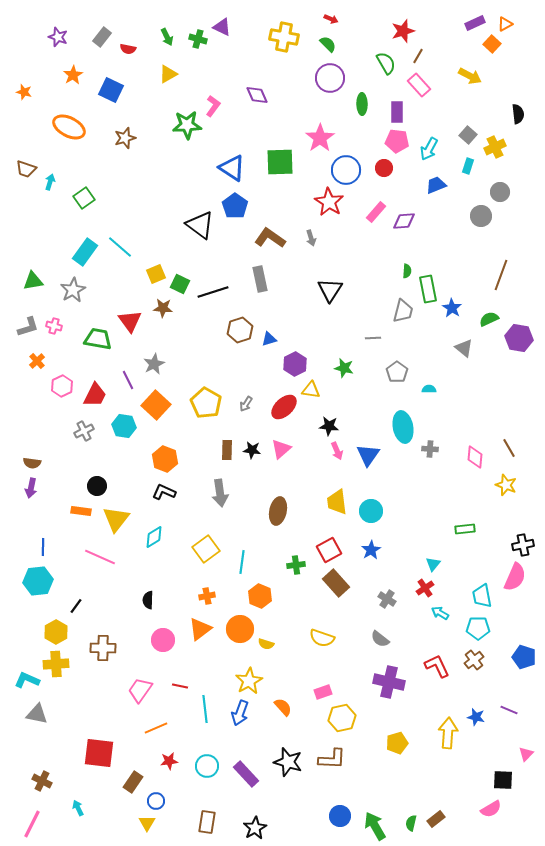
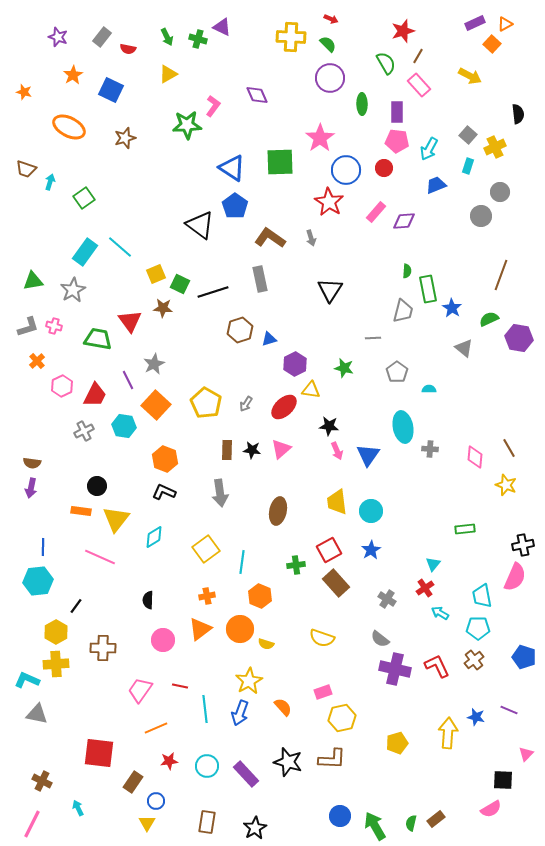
yellow cross at (284, 37): moved 7 px right; rotated 8 degrees counterclockwise
purple cross at (389, 682): moved 6 px right, 13 px up
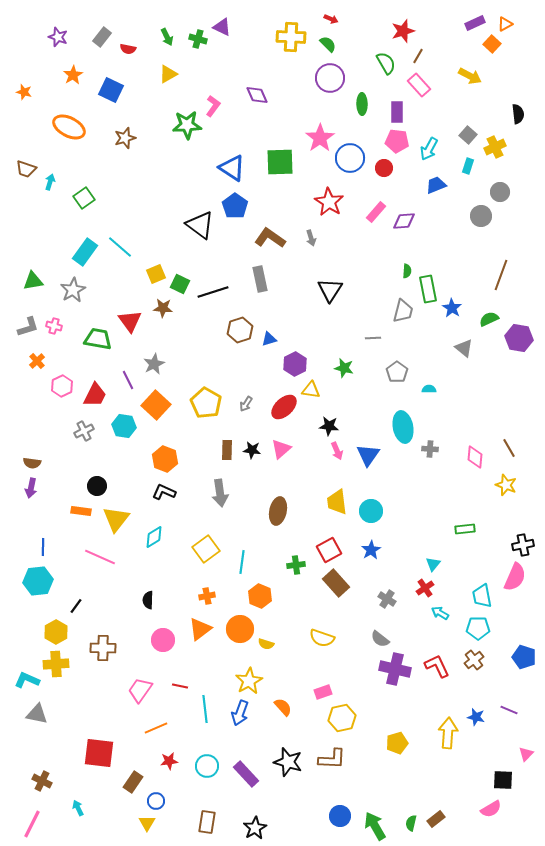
blue circle at (346, 170): moved 4 px right, 12 px up
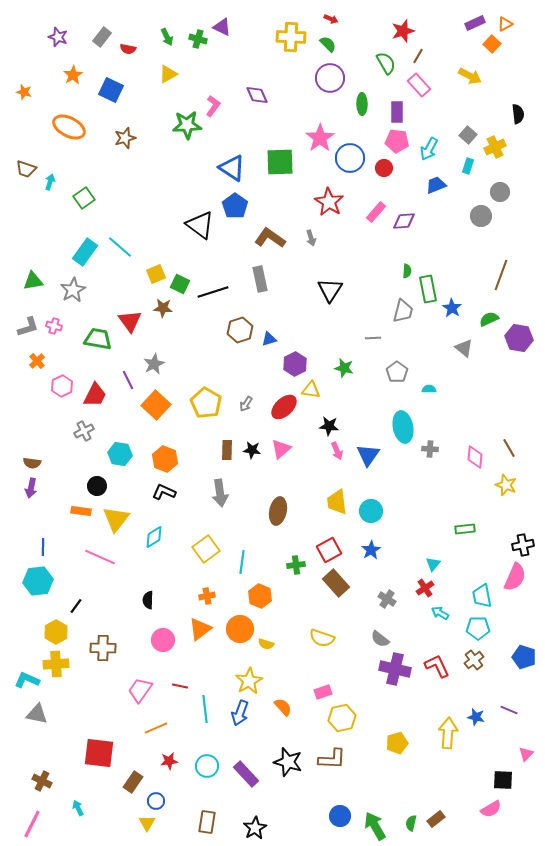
cyan hexagon at (124, 426): moved 4 px left, 28 px down
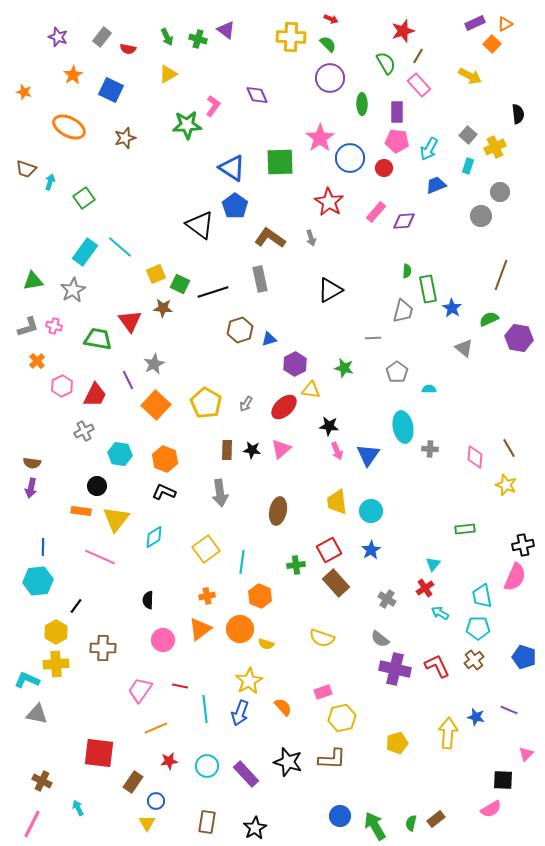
purple triangle at (222, 27): moved 4 px right, 3 px down; rotated 12 degrees clockwise
black triangle at (330, 290): rotated 28 degrees clockwise
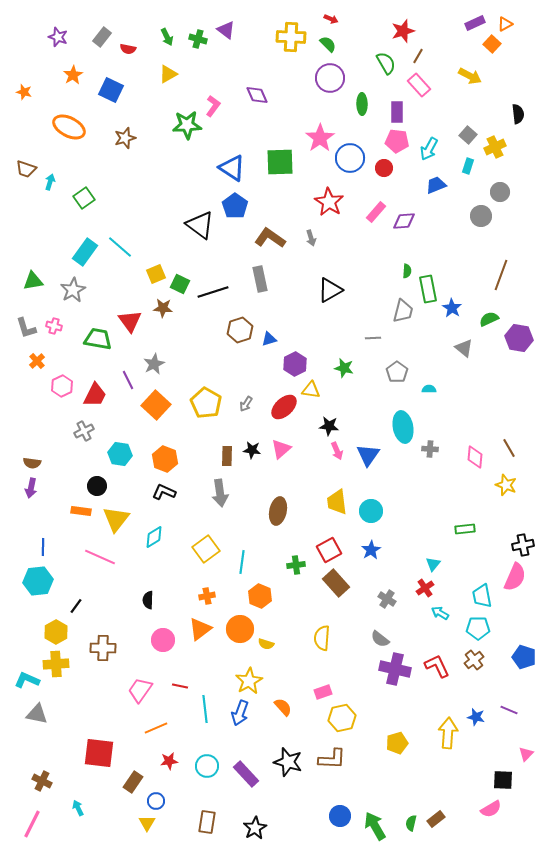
gray L-shape at (28, 327): moved 2 px left, 1 px down; rotated 90 degrees clockwise
brown rectangle at (227, 450): moved 6 px down
yellow semicircle at (322, 638): rotated 75 degrees clockwise
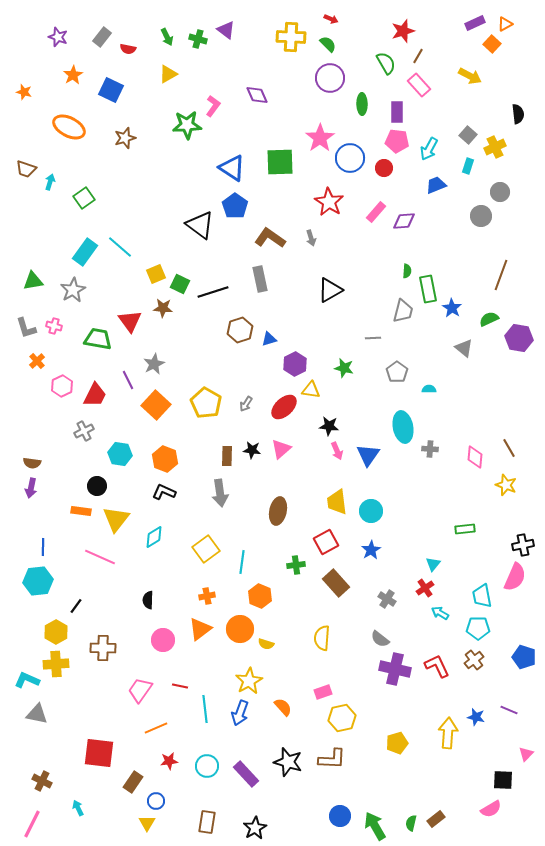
red square at (329, 550): moved 3 px left, 8 px up
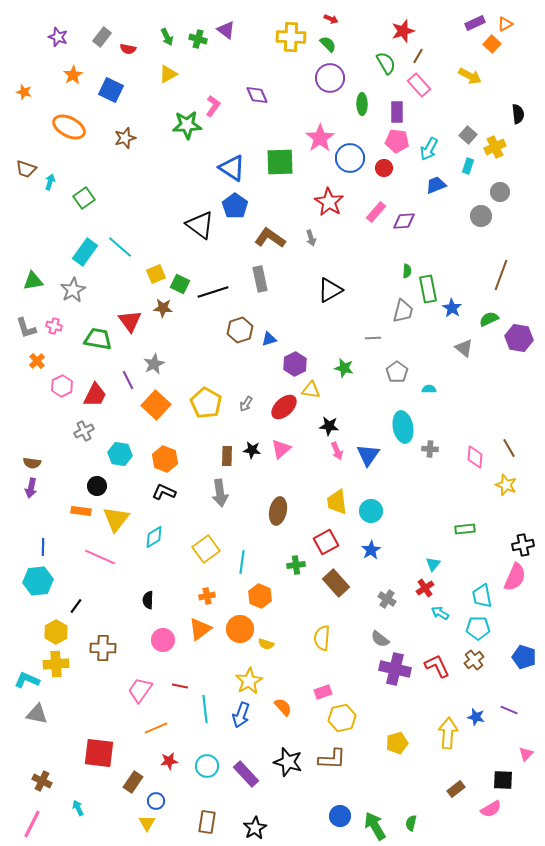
blue arrow at (240, 713): moved 1 px right, 2 px down
brown rectangle at (436, 819): moved 20 px right, 30 px up
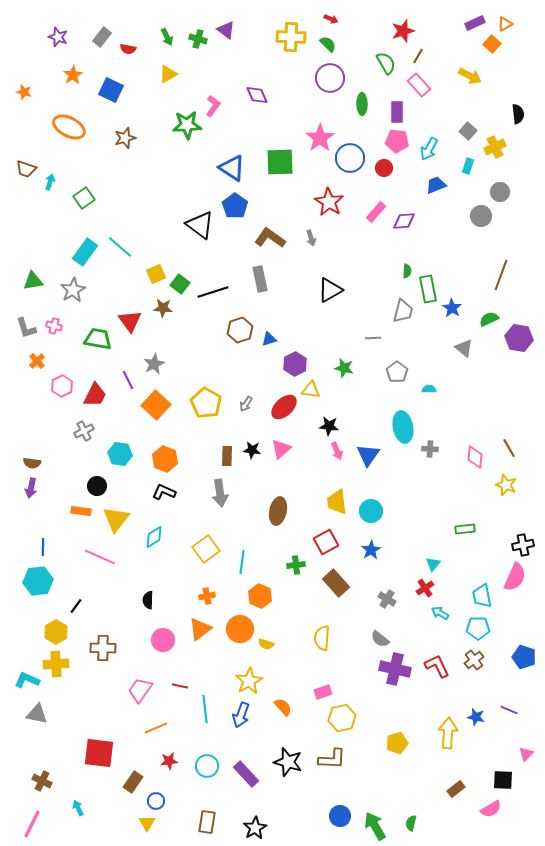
gray square at (468, 135): moved 4 px up
green square at (180, 284): rotated 12 degrees clockwise
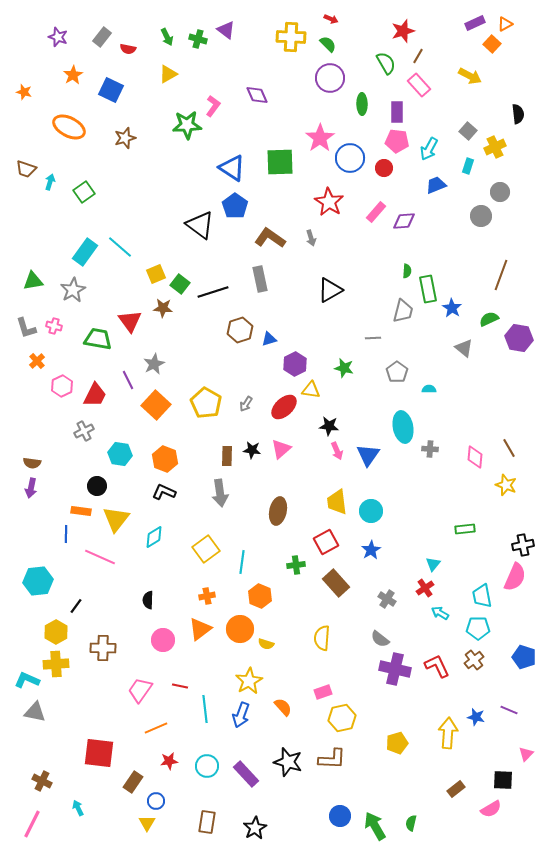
green square at (84, 198): moved 6 px up
blue line at (43, 547): moved 23 px right, 13 px up
gray triangle at (37, 714): moved 2 px left, 2 px up
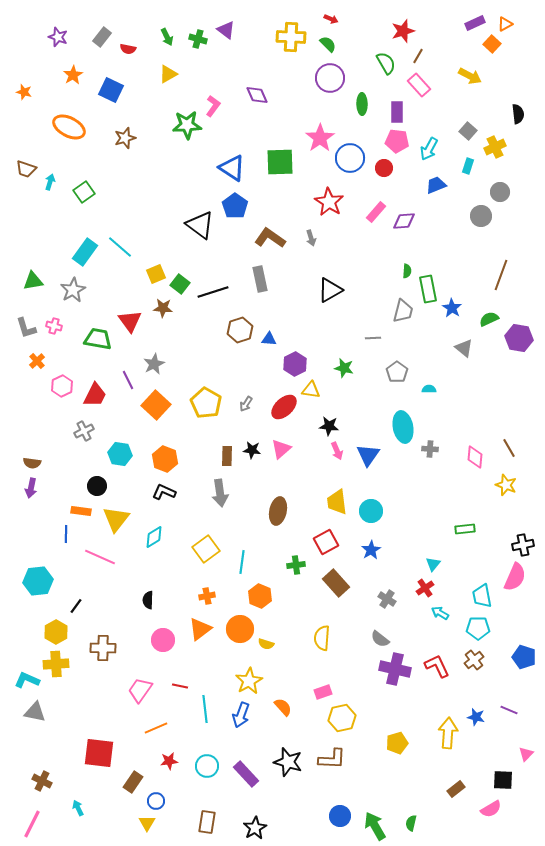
blue triangle at (269, 339): rotated 21 degrees clockwise
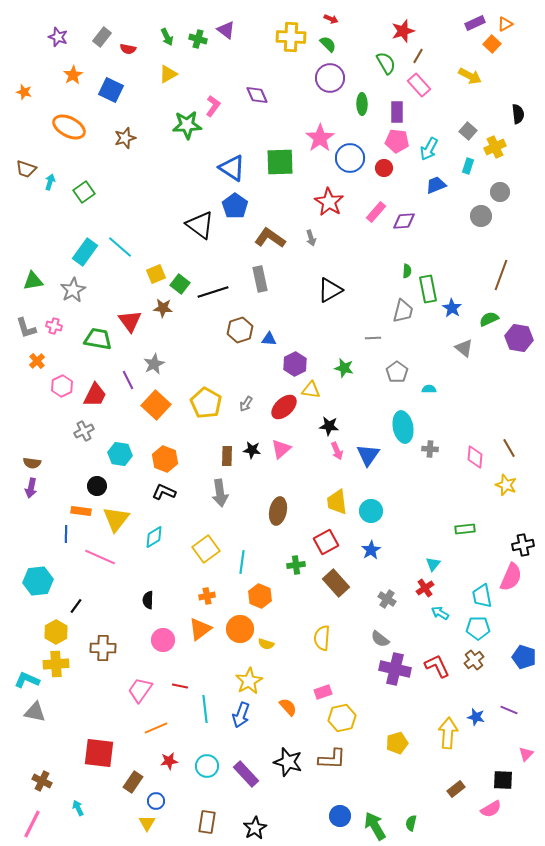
pink semicircle at (515, 577): moved 4 px left
orange semicircle at (283, 707): moved 5 px right
